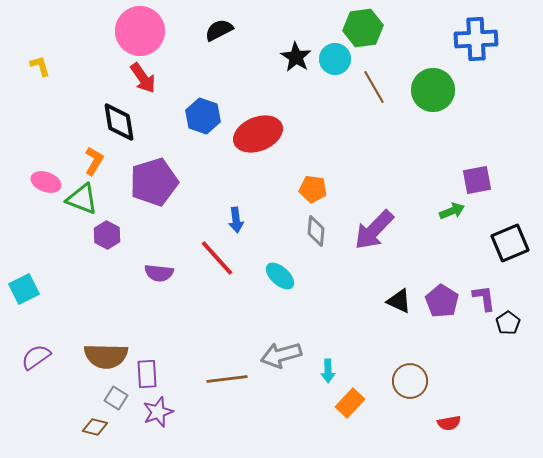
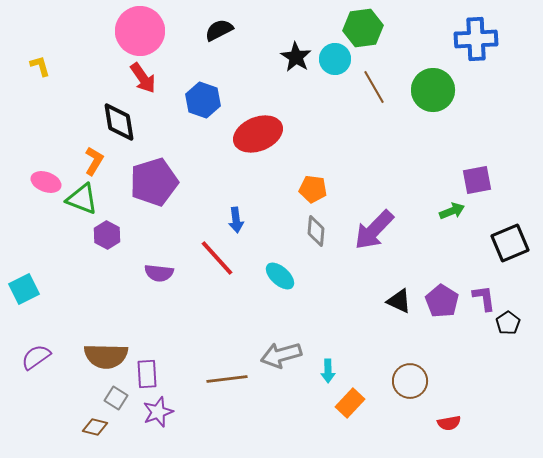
blue hexagon at (203, 116): moved 16 px up
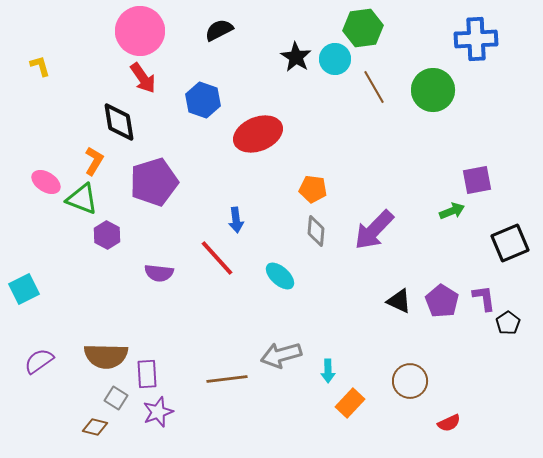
pink ellipse at (46, 182): rotated 12 degrees clockwise
purple semicircle at (36, 357): moved 3 px right, 4 px down
red semicircle at (449, 423): rotated 15 degrees counterclockwise
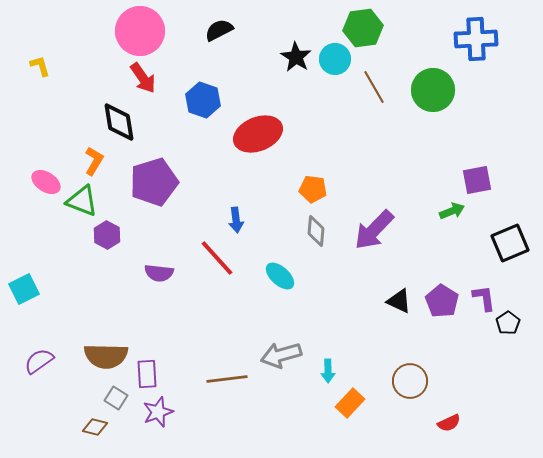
green triangle at (82, 199): moved 2 px down
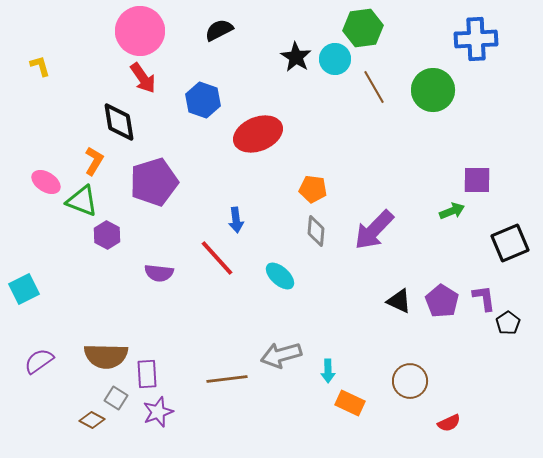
purple square at (477, 180): rotated 12 degrees clockwise
orange rectangle at (350, 403): rotated 72 degrees clockwise
brown diamond at (95, 427): moved 3 px left, 7 px up; rotated 15 degrees clockwise
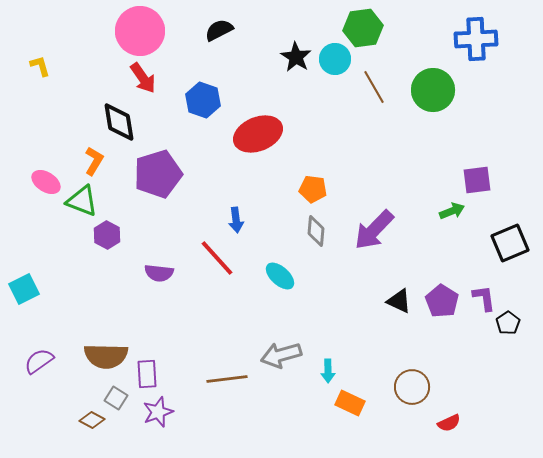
purple square at (477, 180): rotated 8 degrees counterclockwise
purple pentagon at (154, 182): moved 4 px right, 8 px up
brown circle at (410, 381): moved 2 px right, 6 px down
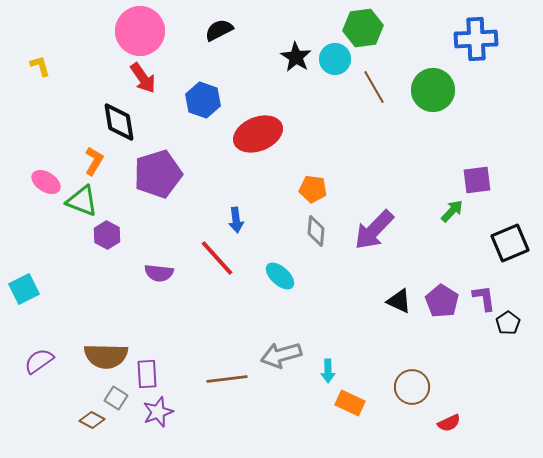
green arrow at (452, 211): rotated 25 degrees counterclockwise
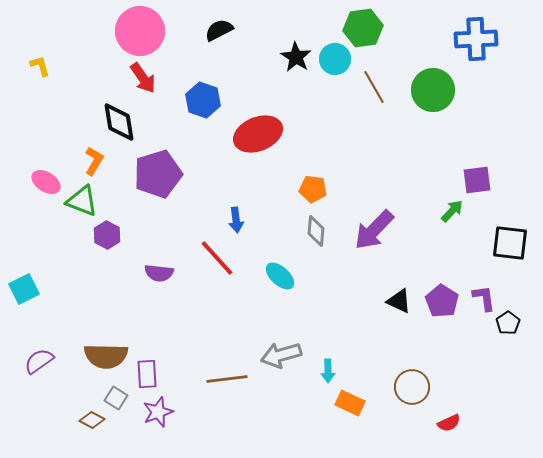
black square at (510, 243): rotated 30 degrees clockwise
